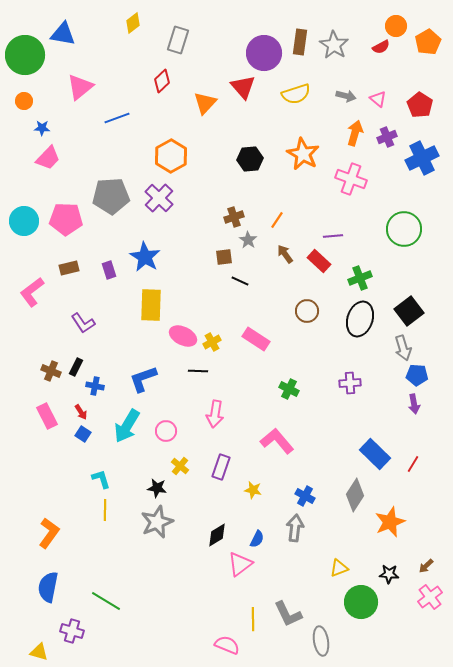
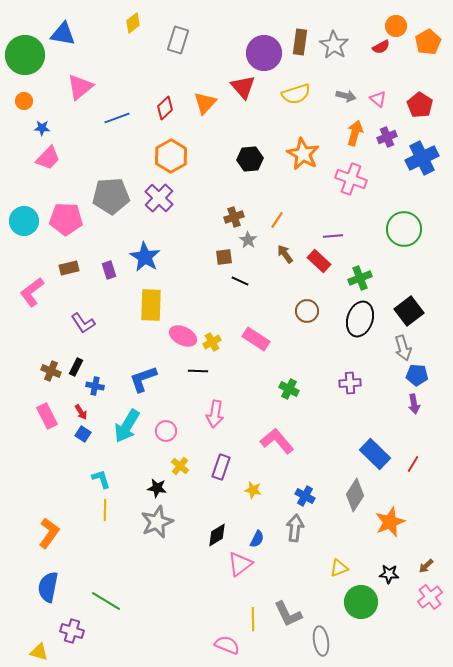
red diamond at (162, 81): moved 3 px right, 27 px down
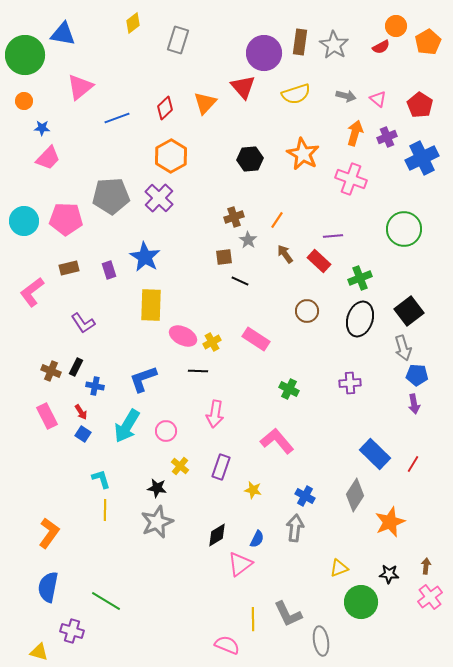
brown arrow at (426, 566): rotated 140 degrees clockwise
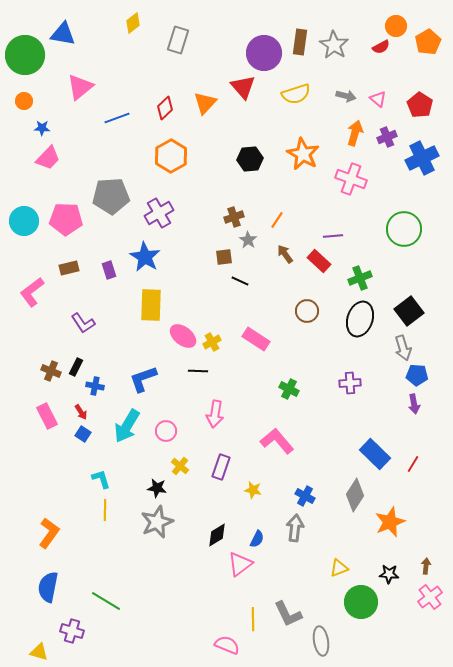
purple cross at (159, 198): moved 15 px down; rotated 16 degrees clockwise
pink ellipse at (183, 336): rotated 12 degrees clockwise
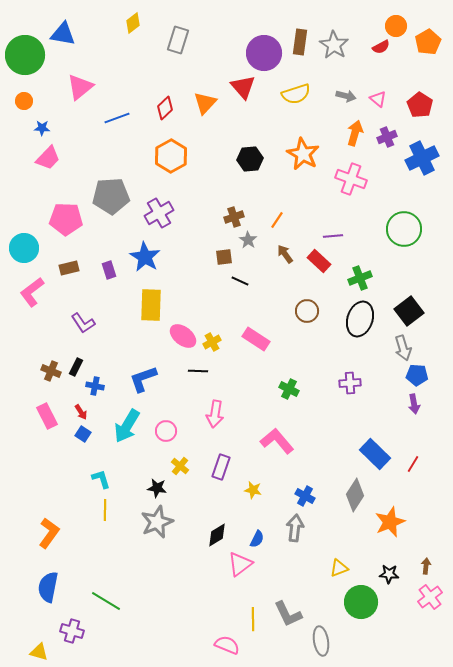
cyan circle at (24, 221): moved 27 px down
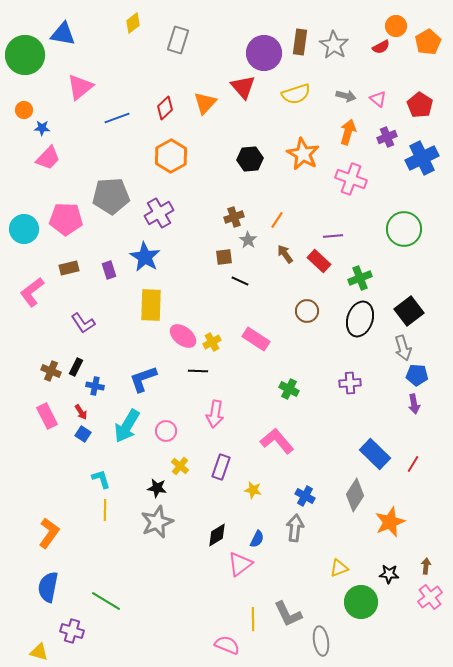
orange circle at (24, 101): moved 9 px down
orange arrow at (355, 133): moved 7 px left, 1 px up
cyan circle at (24, 248): moved 19 px up
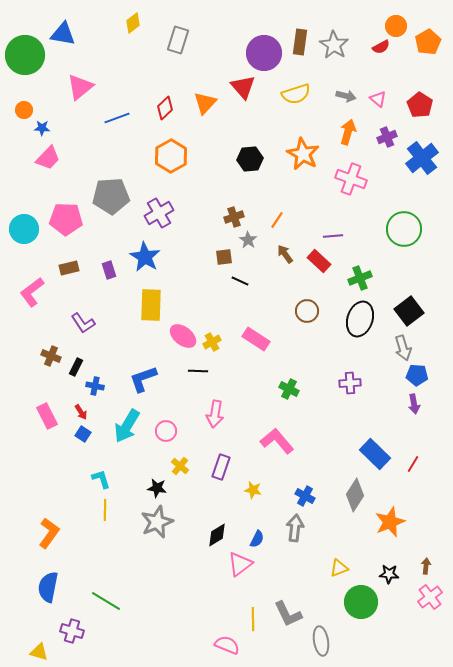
blue cross at (422, 158): rotated 12 degrees counterclockwise
brown cross at (51, 371): moved 15 px up
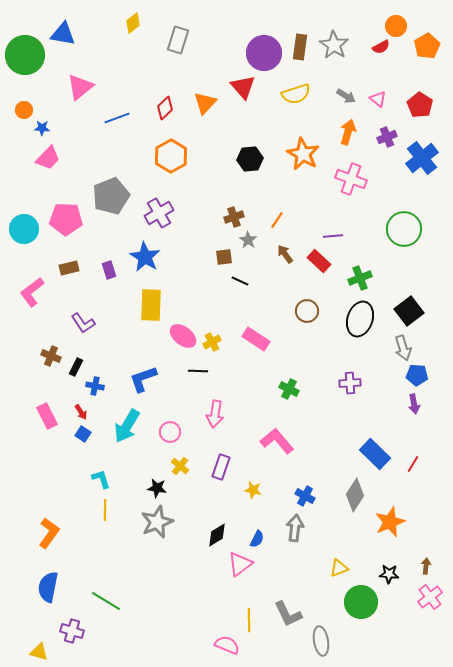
brown rectangle at (300, 42): moved 5 px down
orange pentagon at (428, 42): moved 1 px left, 4 px down
gray arrow at (346, 96): rotated 18 degrees clockwise
gray pentagon at (111, 196): rotated 18 degrees counterclockwise
pink circle at (166, 431): moved 4 px right, 1 px down
yellow line at (253, 619): moved 4 px left, 1 px down
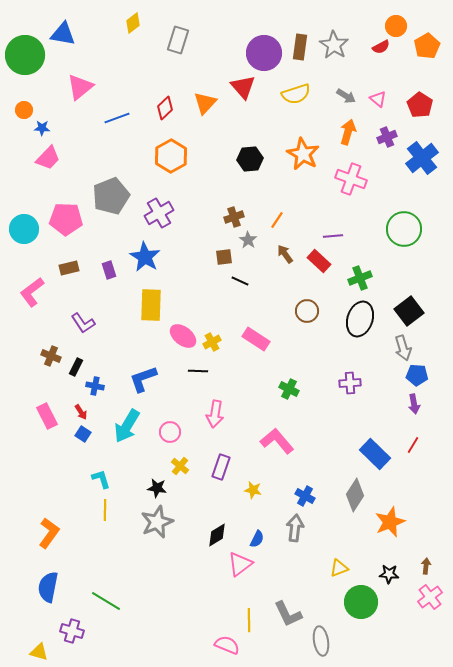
red line at (413, 464): moved 19 px up
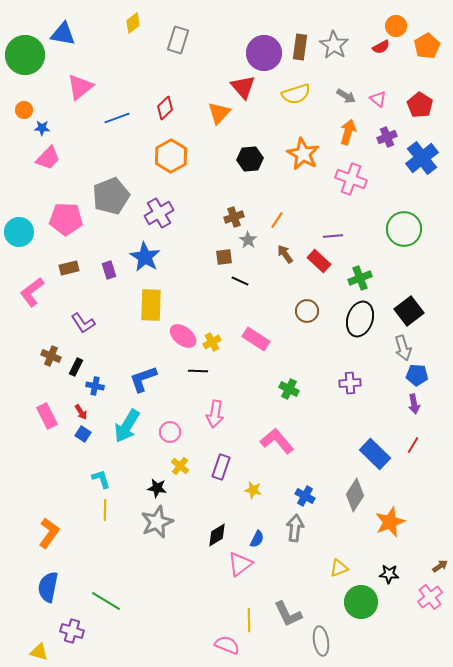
orange triangle at (205, 103): moved 14 px right, 10 px down
cyan circle at (24, 229): moved 5 px left, 3 px down
brown arrow at (426, 566): moved 14 px right; rotated 49 degrees clockwise
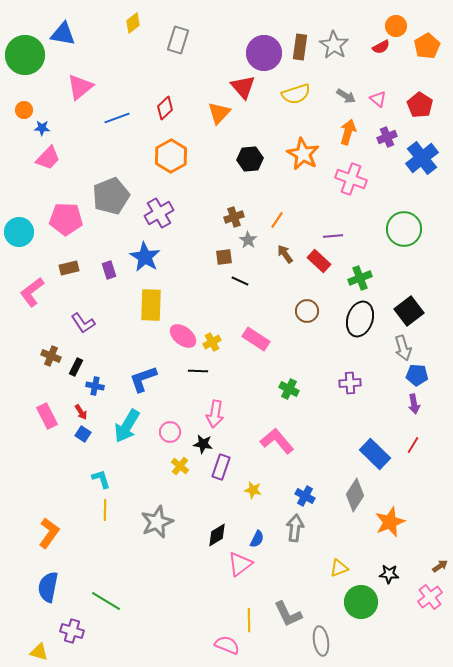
black star at (157, 488): moved 46 px right, 44 px up
